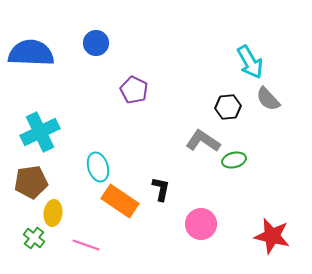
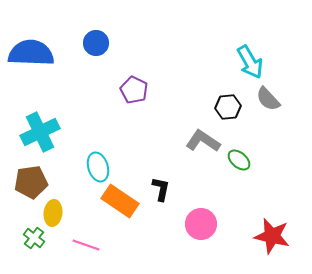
green ellipse: moved 5 px right; rotated 55 degrees clockwise
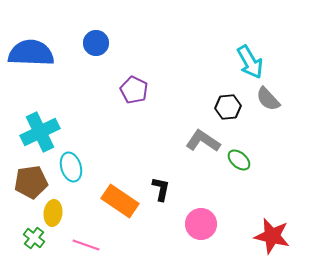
cyan ellipse: moved 27 px left
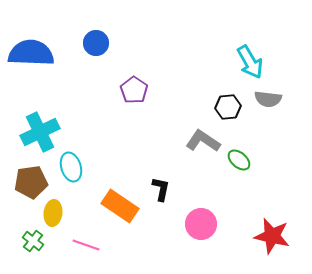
purple pentagon: rotated 8 degrees clockwise
gray semicircle: rotated 40 degrees counterclockwise
orange rectangle: moved 5 px down
green cross: moved 1 px left, 3 px down
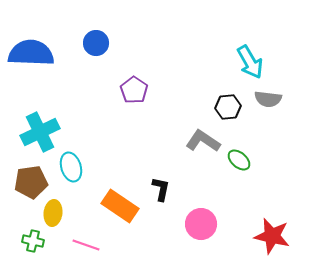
green cross: rotated 25 degrees counterclockwise
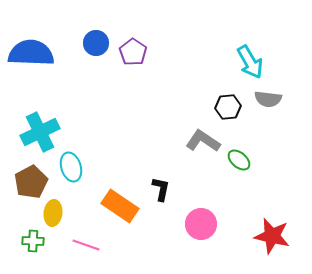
purple pentagon: moved 1 px left, 38 px up
brown pentagon: rotated 20 degrees counterclockwise
green cross: rotated 10 degrees counterclockwise
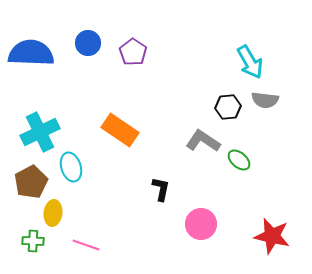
blue circle: moved 8 px left
gray semicircle: moved 3 px left, 1 px down
orange rectangle: moved 76 px up
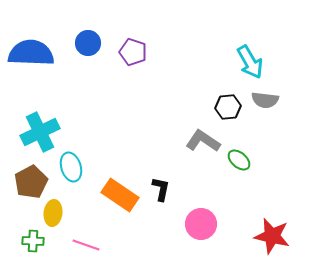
purple pentagon: rotated 16 degrees counterclockwise
orange rectangle: moved 65 px down
